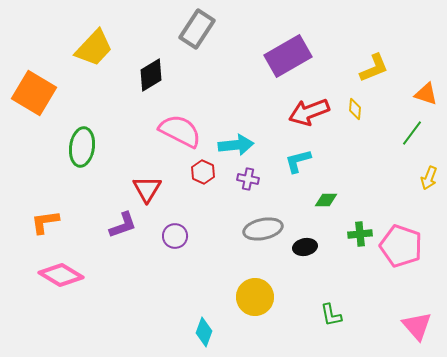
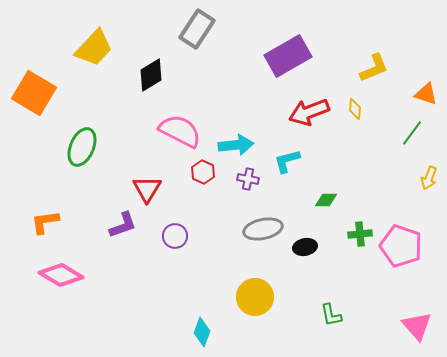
green ellipse: rotated 15 degrees clockwise
cyan L-shape: moved 11 px left
cyan diamond: moved 2 px left
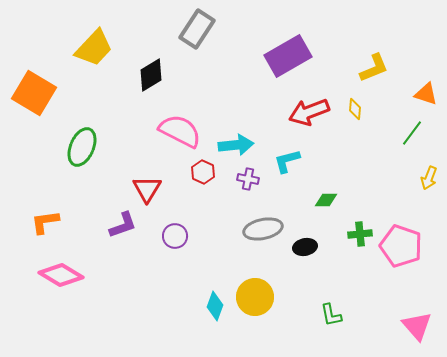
cyan diamond: moved 13 px right, 26 px up
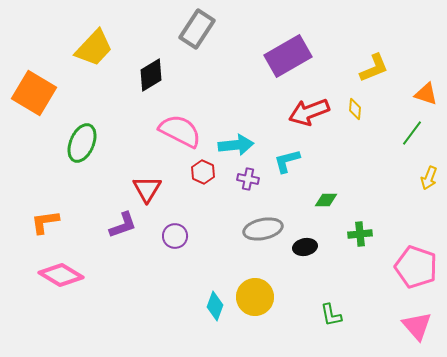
green ellipse: moved 4 px up
pink pentagon: moved 15 px right, 21 px down
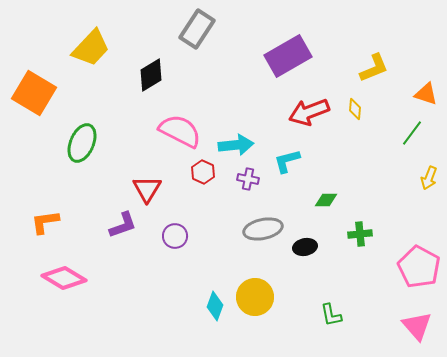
yellow trapezoid: moved 3 px left
pink pentagon: moved 3 px right; rotated 9 degrees clockwise
pink diamond: moved 3 px right, 3 px down
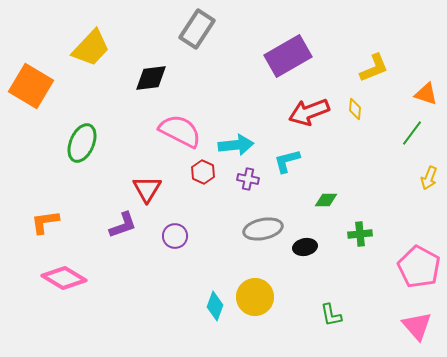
black diamond: moved 3 px down; rotated 24 degrees clockwise
orange square: moved 3 px left, 7 px up
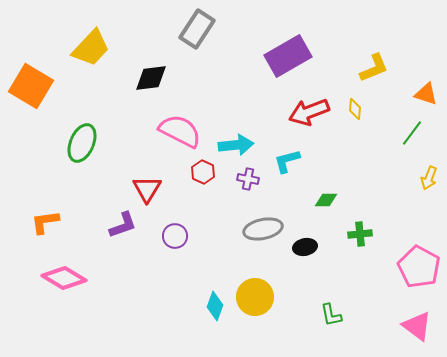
pink triangle: rotated 12 degrees counterclockwise
